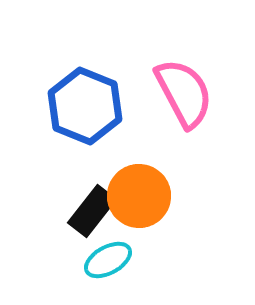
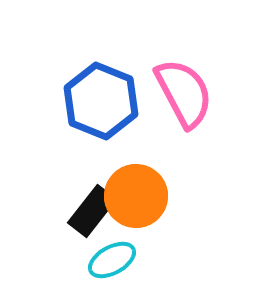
blue hexagon: moved 16 px right, 5 px up
orange circle: moved 3 px left
cyan ellipse: moved 4 px right
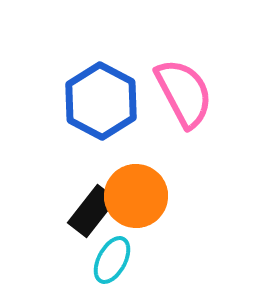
blue hexagon: rotated 6 degrees clockwise
cyan ellipse: rotated 33 degrees counterclockwise
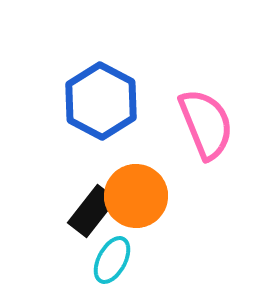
pink semicircle: moved 22 px right, 31 px down; rotated 6 degrees clockwise
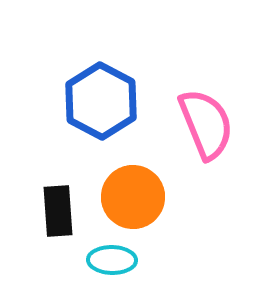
orange circle: moved 3 px left, 1 px down
black rectangle: moved 34 px left; rotated 42 degrees counterclockwise
cyan ellipse: rotated 63 degrees clockwise
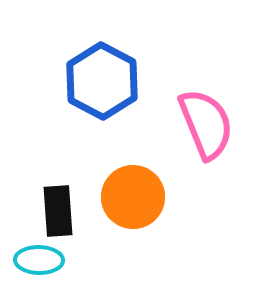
blue hexagon: moved 1 px right, 20 px up
cyan ellipse: moved 73 px left
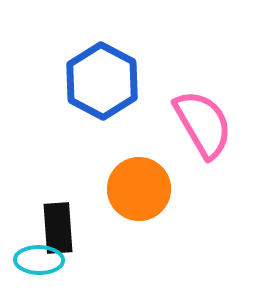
pink semicircle: moved 3 px left; rotated 8 degrees counterclockwise
orange circle: moved 6 px right, 8 px up
black rectangle: moved 17 px down
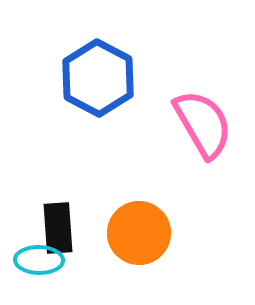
blue hexagon: moved 4 px left, 3 px up
orange circle: moved 44 px down
